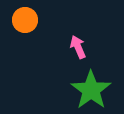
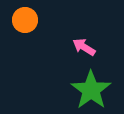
pink arrow: moved 6 px right; rotated 35 degrees counterclockwise
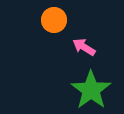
orange circle: moved 29 px right
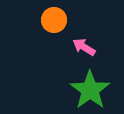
green star: moved 1 px left
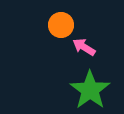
orange circle: moved 7 px right, 5 px down
